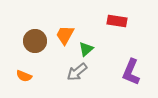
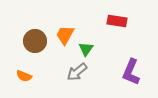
green triangle: rotated 14 degrees counterclockwise
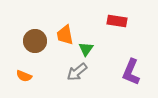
orange trapezoid: rotated 40 degrees counterclockwise
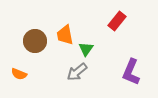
red rectangle: rotated 60 degrees counterclockwise
orange semicircle: moved 5 px left, 2 px up
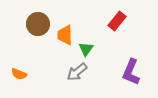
orange trapezoid: rotated 10 degrees clockwise
brown circle: moved 3 px right, 17 px up
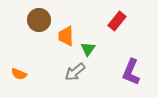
brown circle: moved 1 px right, 4 px up
orange trapezoid: moved 1 px right, 1 px down
green triangle: moved 2 px right
gray arrow: moved 2 px left
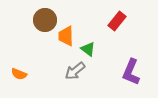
brown circle: moved 6 px right
green triangle: rotated 28 degrees counterclockwise
gray arrow: moved 1 px up
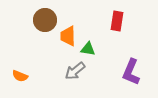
red rectangle: rotated 30 degrees counterclockwise
orange trapezoid: moved 2 px right
green triangle: rotated 28 degrees counterclockwise
orange semicircle: moved 1 px right, 2 px down
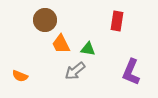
orange trapezoid: moved 7 px left, 8 px down; rotated 25 degrees counterclockwise
